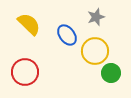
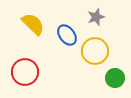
yellow semicircle: moved 4 px right
green circle: moved 4 px right, 5 px down
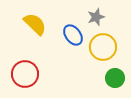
yellow semicircle: moved 2 px right
blue ellipse: moved 6 px right
yellow circle: moved 8 px right, 4 px up
red circle: moved 2 px down
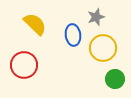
blue ellipse: rotated 30 degrees clockwise
yellow circle: moved 1 px down
red circle: moved 1 px left, 9 px up
green circle: moved 1 px down
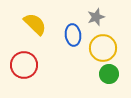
green circle: moved 6 px left, 5 px up
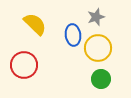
yellow circle: moved 5 px left
green circle: moved 8 px left, 5 px down
